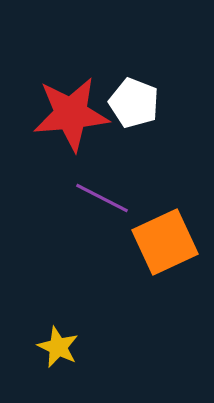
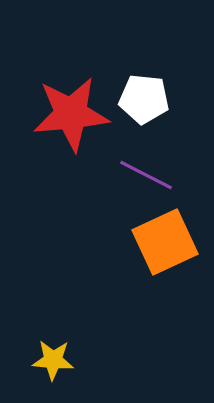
white pentagon: moved 10 px right, 4 px up; rotated 15 degrees counterclockwise
purple line: moved 44 px right, 23 px up
yellow star: moved 5 px left, 13 px down; rotated 21 degrees counterclockwise
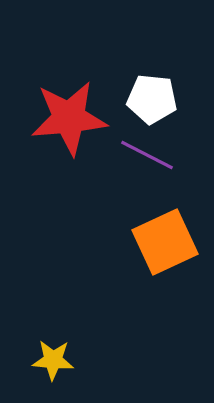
white pentagon: moved 8 px right
red star: moved 2 px left, 4 px down
purple line: moved 1 px right, 20 px up
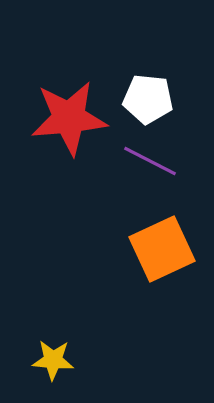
white pentagon: moved 4 px left
purple line: moved 3 px right, 6 px down
orange square: moved 3 px left, 7 px down
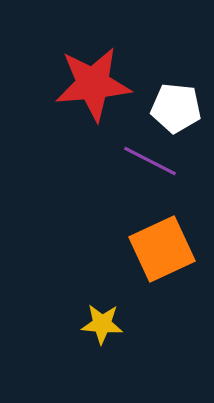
white pentagon: moved 28 px right, 9 px down
red star: moved 24 px right, 34 px up
yellow star: moved 49 px right, 36 px up
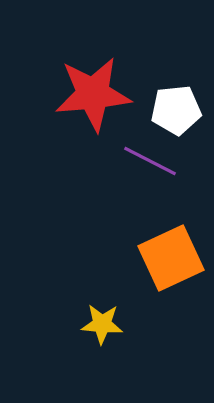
red star: moved 10 px down
white pentagon: moved 2 px down; rotated 12 degrees counterclockwise
orange square: moved 9 px right, 9 px down
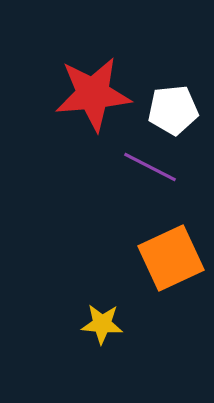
white pentagon: moved 3 px left
purple line: moved 6 px down
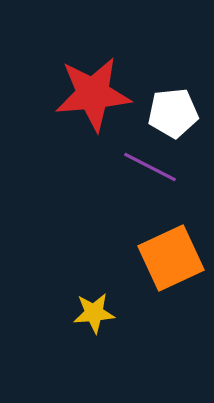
white pentagon: moved 3 px down
yellow star: moved 8 px left, 11 px up; rotated 9 degrees counterclockwise
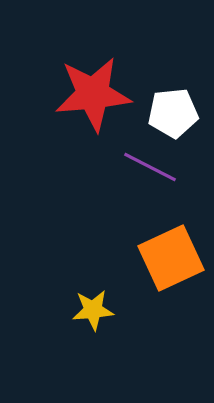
yellow star: moved 1 px left, 3 px up
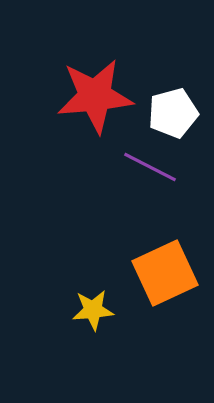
red star: moved 2 px right, 2 px down
white pentagon: rotated 9 degrees counterclockwise
orange square: moved 6 px left, 15 px down
